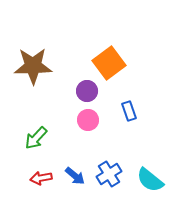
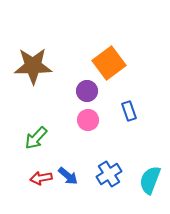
blue arrow: moved 7 px left
cyan semicircle: rotated 72 degrees clockwise
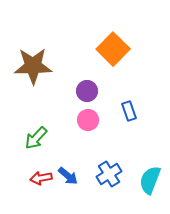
orange square: moved 4 px right, 14 px up; rotated 8 degrees counterclockwise
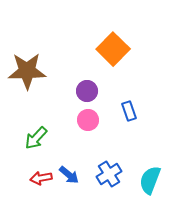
brown star: moved 6 px left, 5 px down
blue arrow: moved 1 px right, 1 px up
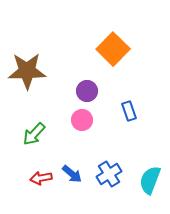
pink circle: moved 6 px left
green arrow: moved 2 px left, 4 px up
blue arrow: moved 3 px right, 1 px up
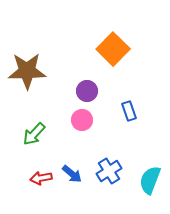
blue cross: moved 3 px up
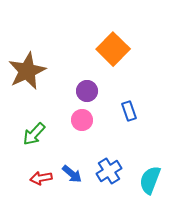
brown star: rotated 24 degrees counterclockwise
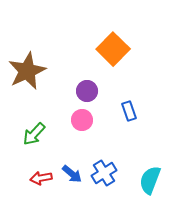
blue cross: moved 5 px left, 2 px down
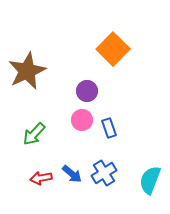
blue rectangle: moved 20 px left, 17 px down
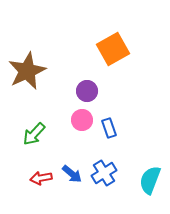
orange square: rotated 16 degrees clockwise
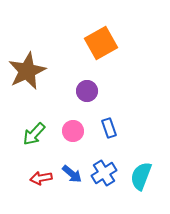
orange square: moved 12 px left, 6 px up
pink circle: moved 9 px left, 11 px down
cyan semicircle: moved 9 px left, 4 px up
